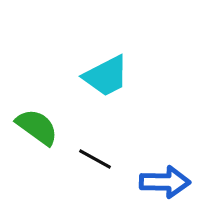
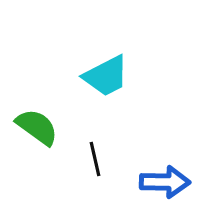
black line: rotated 48 degrees clockwise
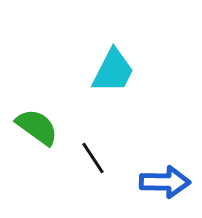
cyan trapezoid: moved 7 px right, 5 px up; rotated 36 degrees counterclockwise
black line: moved 2 px left, 1 px up; rotated 20 degrees counterclockwise
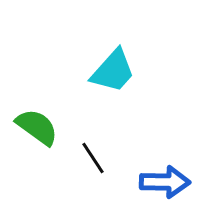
cyan trapezoid: rotated 15 degrees clockwise
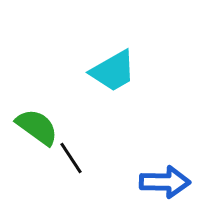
cyan trapezoid: rotated 18 degrees clockwise
black line: moved 22 px left
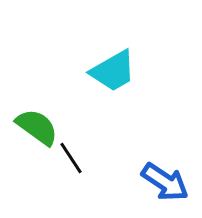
blue arrow: rotated 33 degrees clockwise
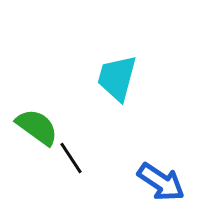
cyan trapezoid: moved 4 px right, 7 px down; rotated 135 degrees clockwise
blue arrow: moved 4 px left
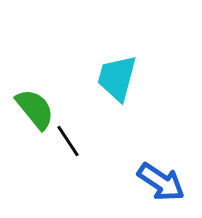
green semicircle: moved 2 px left, 18 px up; rotated 15 degrees clockwise
black line: moved 3 px left, 17 px up
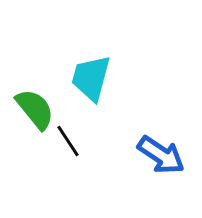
cyan trapezoid: moved 26 px left
blue arrow: moved 27 px up
